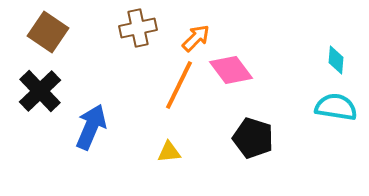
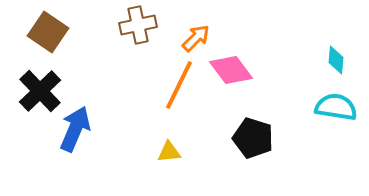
brown cross: moved 3 px up
blue arrow: moved 16 px left, 2 px down
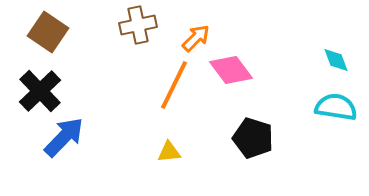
cyan diamond: rotated 24 degrees counterclockwise
orange line: moved 5 px left
blue arrow: moved 11 px left, 8 px down; rotated 21 degrees clockwise
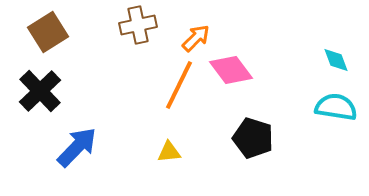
brown square: rotated 24 degrees clockwise
orange line: moved 5 px right
blue arrow: moved 13 px right, 10 px down
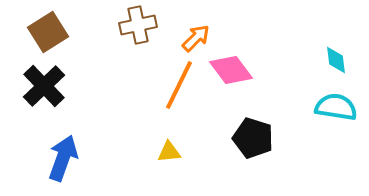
cyan diamond: rotated 12 degrees clockwise
black cross: moved 4 px right, 5 px up
blue arrow: moved 14 px left, 11 px down; rotated 24 degrees counterclockwise
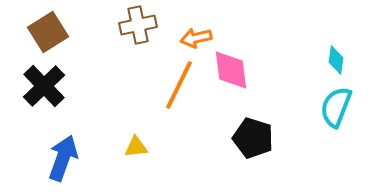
orange arrow: rotated 148 degrees counterclockwise
cyan diamond: rotated 16 degrees clockwise
pink diamond: rotated 30 degrees clockwise
cyan semicircle: rotated 78 degrees counterclockwise
yellow triangle: moved 33 px left, 5 px up
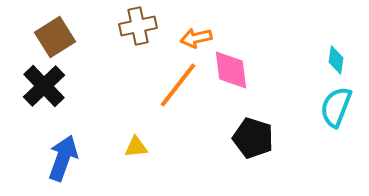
brown cross: moved 1 px down
brown square: moved 7 px right, 5 px down
orange line: moved 1 px left; rotated 12 degrees clockwise
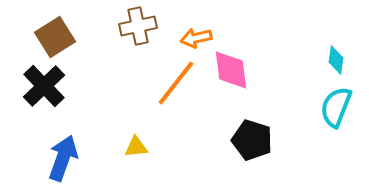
orange line: moved 2 px left, 2 px up
black pentagon: moved 1 px left, 2 px down
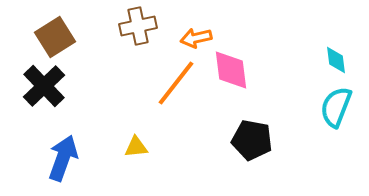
cyan diamond: rotated 16 degrees counterclockwise
black pentagon: rotated 6 degrees counterclockwise
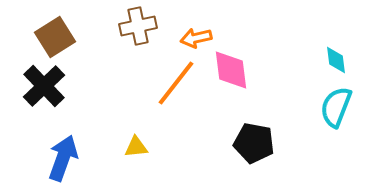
black pentagon: moved 2 px right, 3 px down
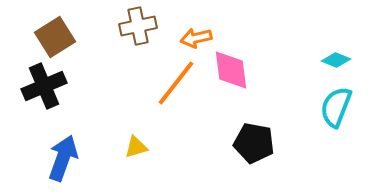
cyan diamond: rotated 60 degrees counterclockwise
black cross: rotated 21 degrees clockwise
yellow triangle: rotated 10 degrees counterclockwise
